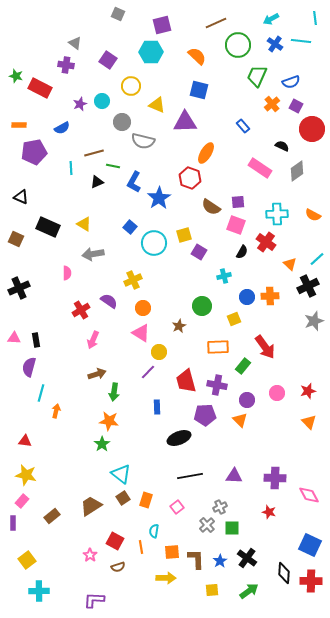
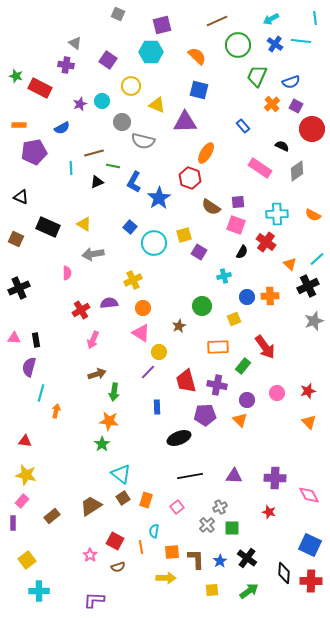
brown line at (216, 23): moved 1 px right, 2 px up
purple semicircle at (109, 301): moved 2 px down; rotated 42 degrees counterclockwise
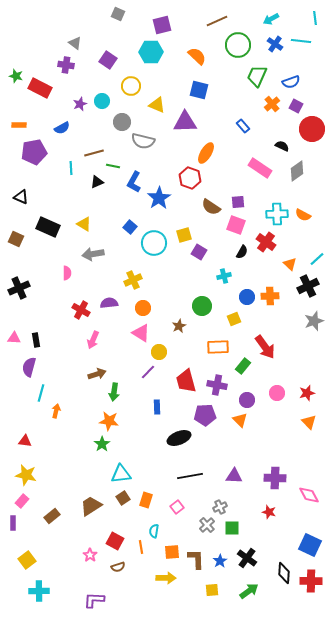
orange semicircle at (313, 215): moved 10 px left
red cross at (81, 310): rotated 30 degrees counterclockwise
red star at (308, 391): moved 1 px left, 2 px down
cyan triangle at (121, 474): rotated 45 degrees counterclockwise
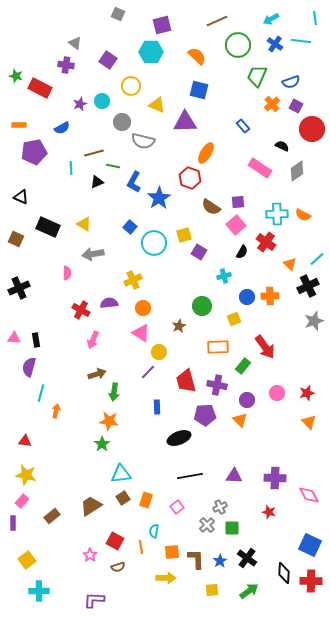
pink square at (236, 225): rotated 30 degrees clockwise
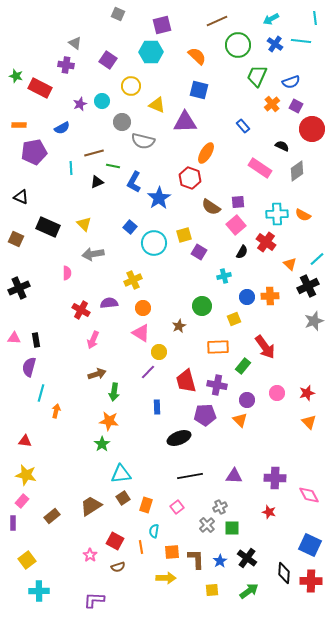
yellow triangle at (84, 224): rotated 14 degrees clockwise
orange rectangle at (146, 500): moved 5 px down
